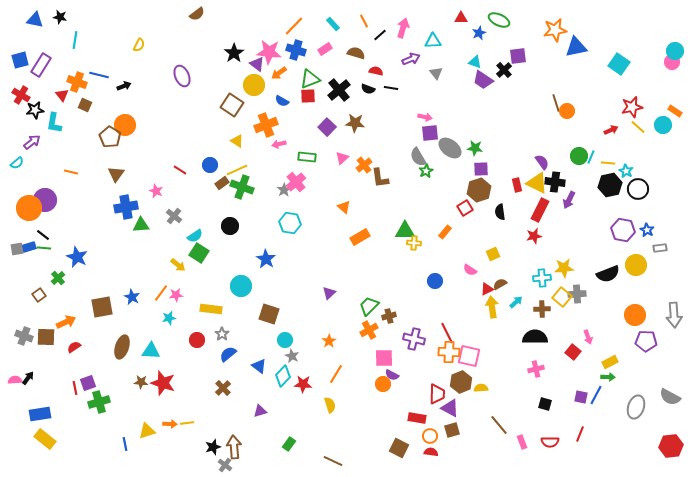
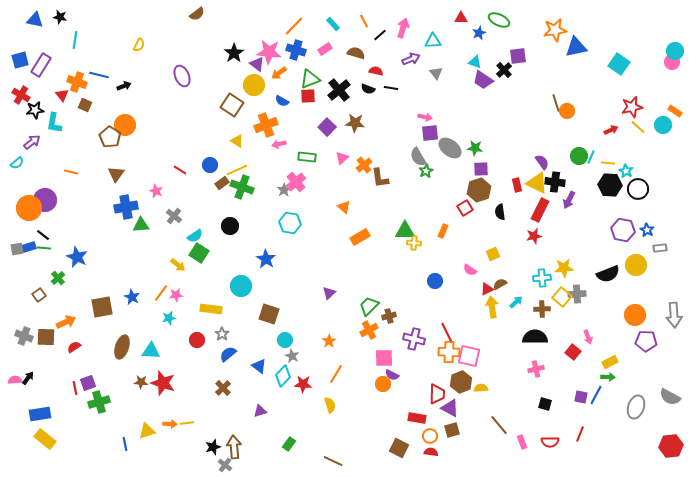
black hexagon at (610, 185): rotated 15 degrees clockwise
orange rectangle at (445, 232): moved 2 px left, 1 px up; rotated 16 degrees counterclockwise
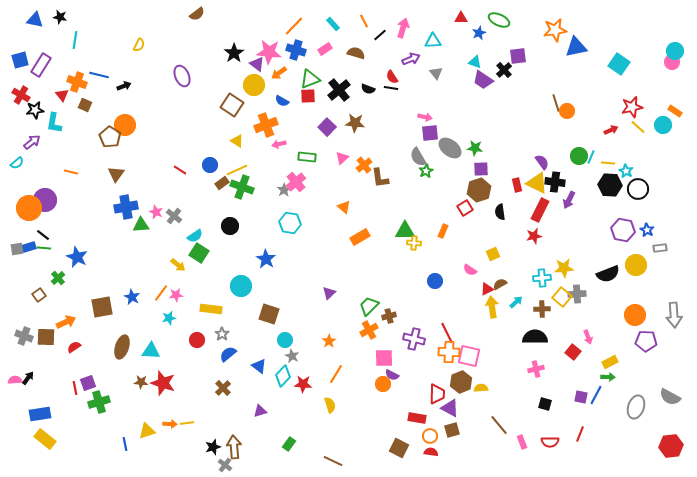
red semicircle at (376, 71): moved 16 px right, 6 px down; rotated 136 degrees counterclockwise
pink star at (156, 191): moved 21 px down
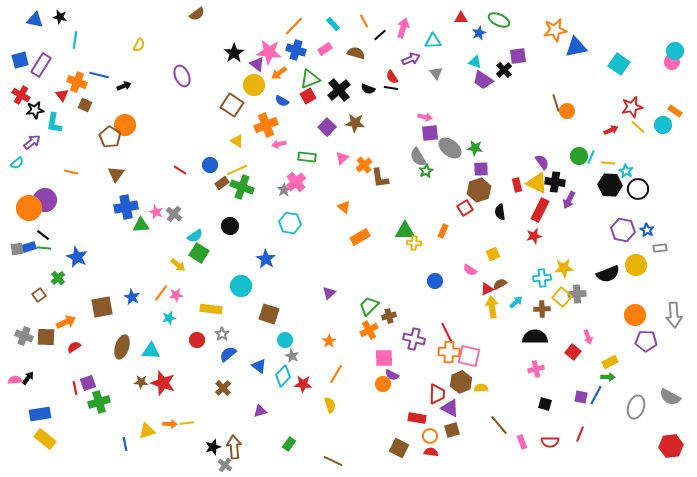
red square at (308, 96): rotated 28 degrees counterclockwise
gray cross at (174, 216): moved 2 px up
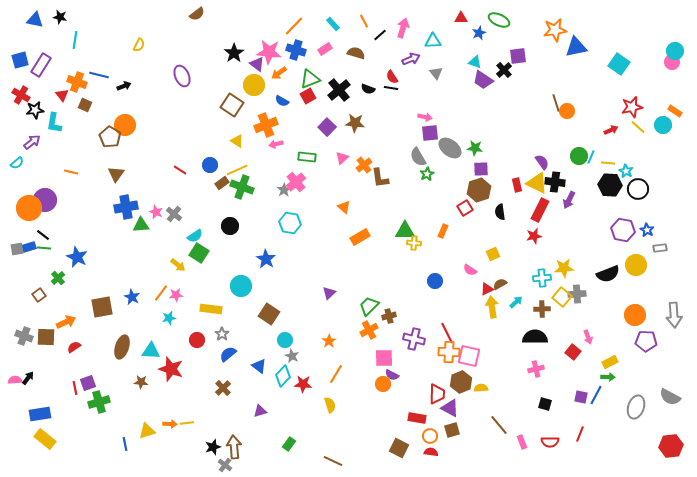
pink arrow at (279, 144): moved 3 px left
green star at (426, 171): moved 1 px right, 3 px down
brown square at (269, 314): rotated 15 degrees clockwise
red star at (163, 383): moved 8 px right, 14 px up
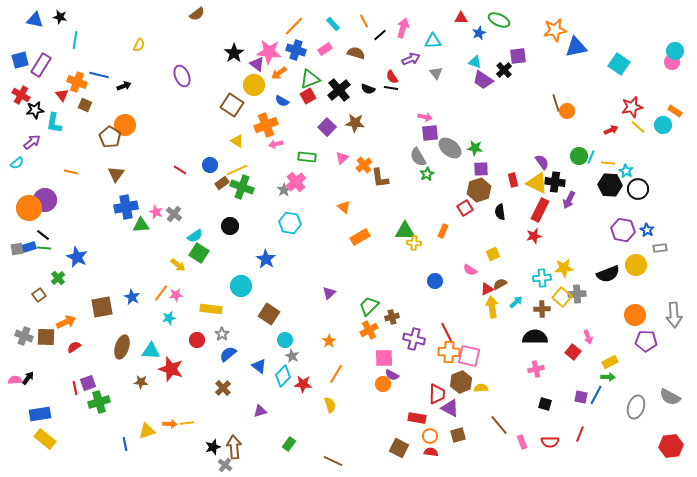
red rectangle at (517, 185): moved 4 px left, 5 px up
brown cross at (389, 316): moved 3 px right, 1 px down
brown square at (452, 430): moved 6 px right, 5 px down
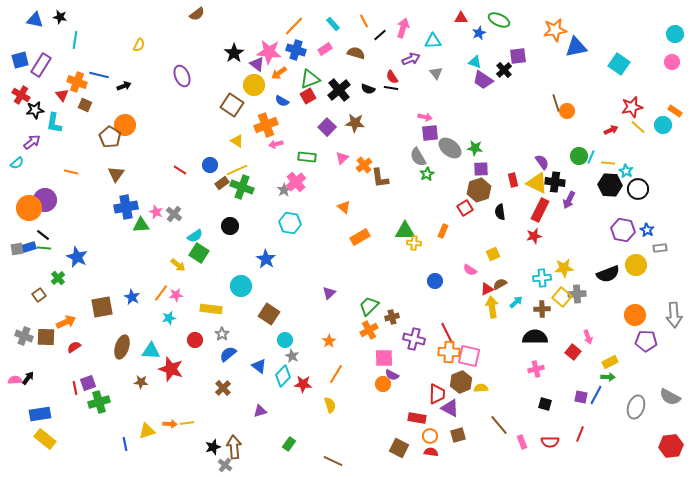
cyan circle at (675, 51): moved 17 px up
red circle at (197, 340): moved 2 px left
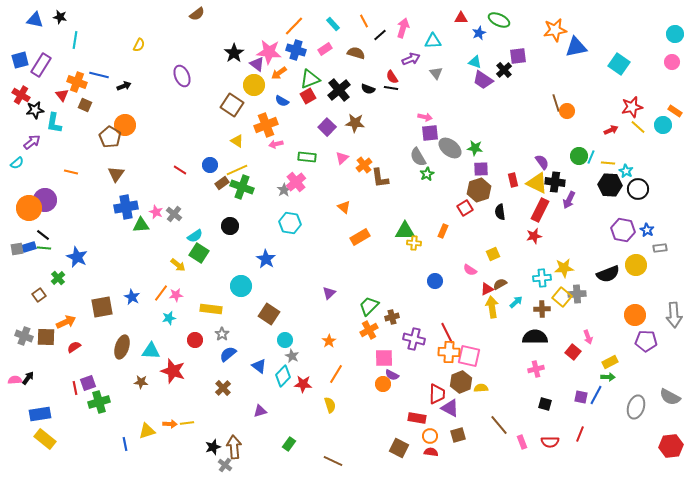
red star at (171, 369): moved 2 px right, 2 px down
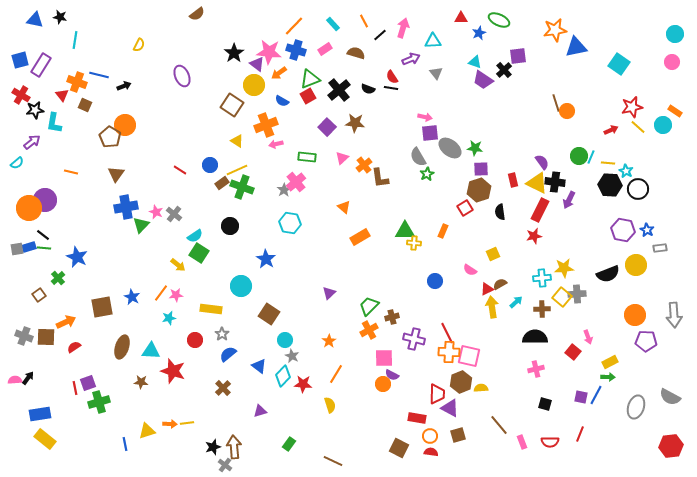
green triangle at (141, 225): rotated 42 degrees counterclockwise
